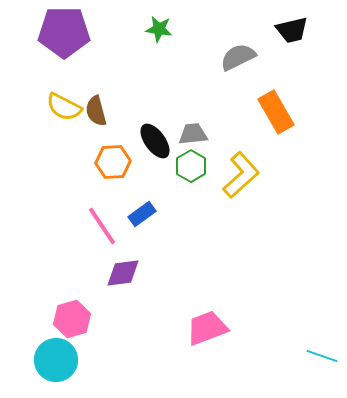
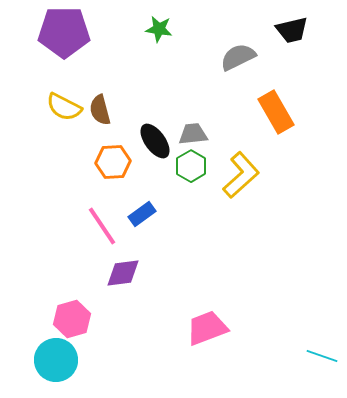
brown semicircle: moved 4 px right, 1 px up
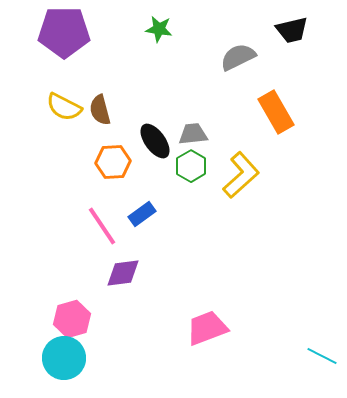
cyan line: rotated 8 degrees clockwise
cyan circle: moved 8 px right, 2 px up
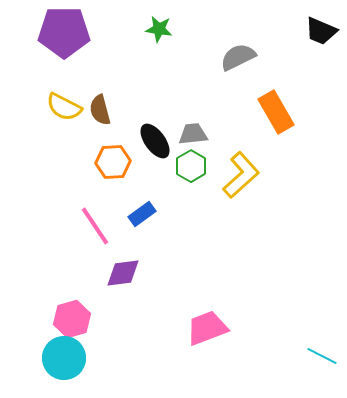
black trapezoid: moved 29 px right, 1 px down; rotated 36 degrees clockwise
pink line: moved 7 px left
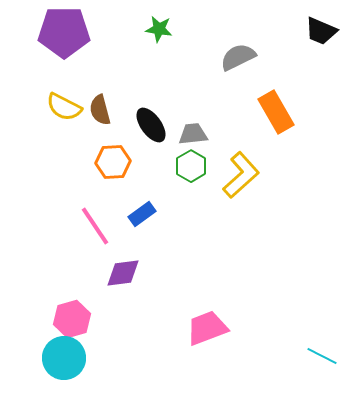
black ellipse: moved 4 px left, 16 px up
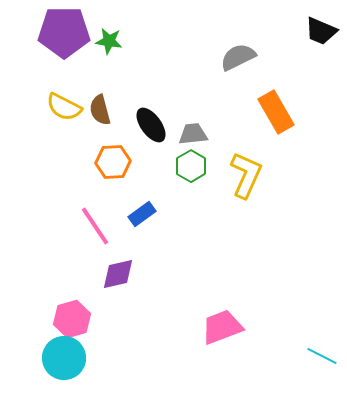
green star: moved 50 px left, 12 px down
yellow L-shape: moved 5 px right; rotated 24 degrees counterclockwise
purple diamond: moved 5 px left, 1 px down; rotated 6 degrees counterclockwise
pink trapezoid: moved 15 px right, 1 px up
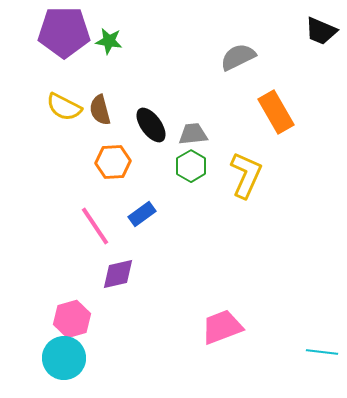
cyan line: moved 4 px up; rotated 20 degrees counterclockwise
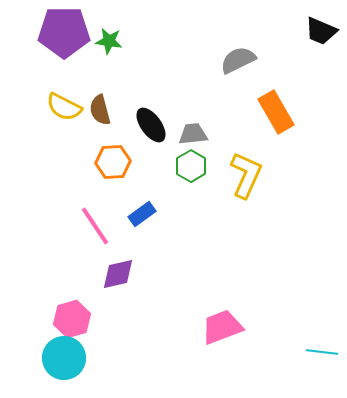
gray semicircle: moved 3 px down
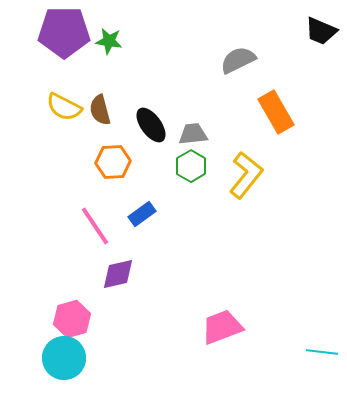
yellow L-shape: rotated 15 degrees clockwise
